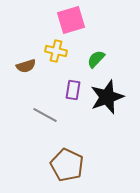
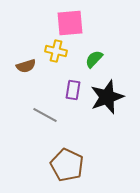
pink square: moved 1 px left, 3 px down; rotated 12 degrees clockwise
green semicircle: moved 2 px left
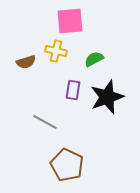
pink square: moved 2 px up
green semicircle: rotated 18 degrees clockwise
brown semicircle: moved 4 px up
gray line: moved 7 px down
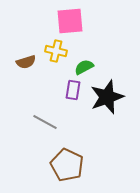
green semicircle: moved 10 px left, 8 px down
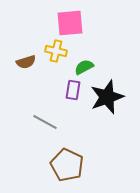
pink square: moved 2 px down
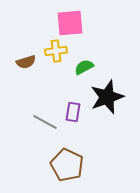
yellow cross: rotated 20 degrees counterclockwise
purple rectangle: moved 22 px down
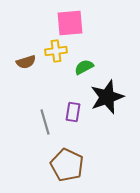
gray line: rotated 45 degrees clockwise
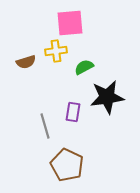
black star: rotated 12 degrees clockwise
gray line: moved 4 px down
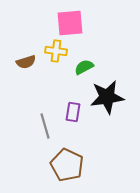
yellow cross: rotated 15 degrees clockwise
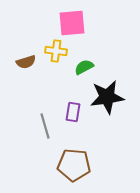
pink square: moved 2 px right
brown pentagon: moved 7 px right; rotated 20 degrees counterclockwise
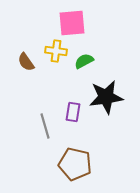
brown semicircle: rotated 72 degrees clockwise
green semicircle: moved 6 px up
black star: moved 1 px left
brown pentagon: moved 1 px right, 1 px up; rotated 8 degrees clockwise
